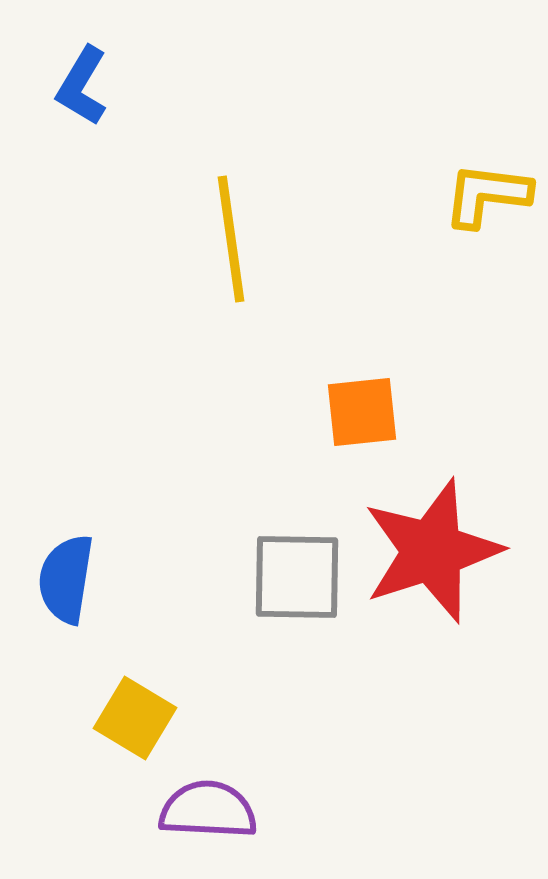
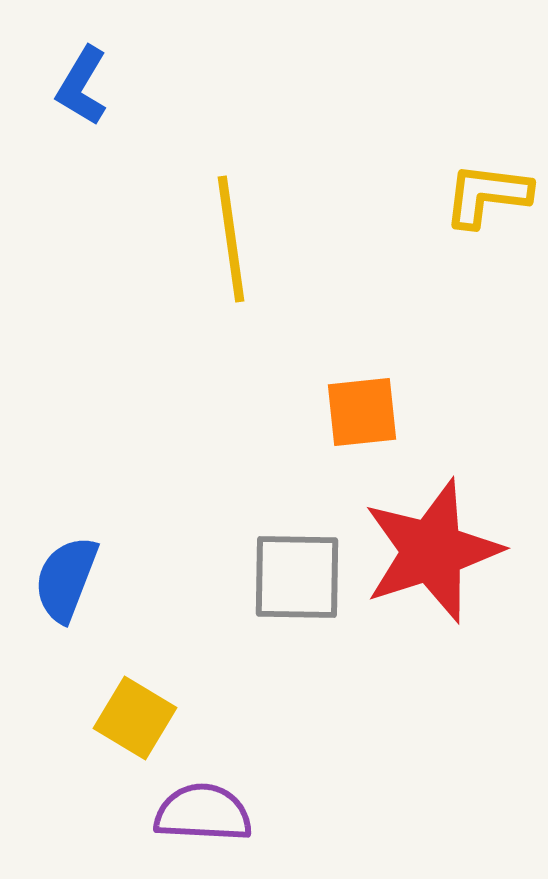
blue semicircle: rotated 12 degrees clockwise
purple semicircle: moved 5 px left, 3 px down
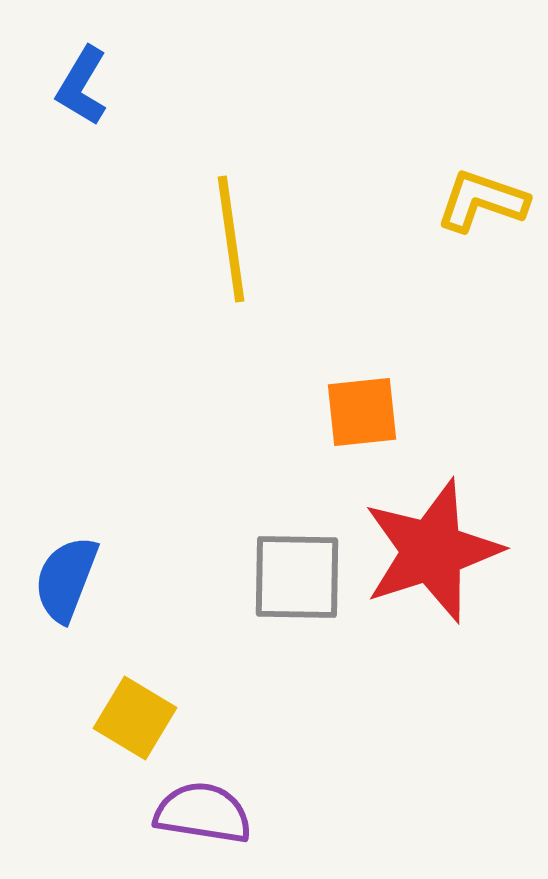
yellow L-shape: moved 5 px left, 6 px down; rotated 12 degrees clockwise
purple semicircle: rotated 6 degrees clockwise
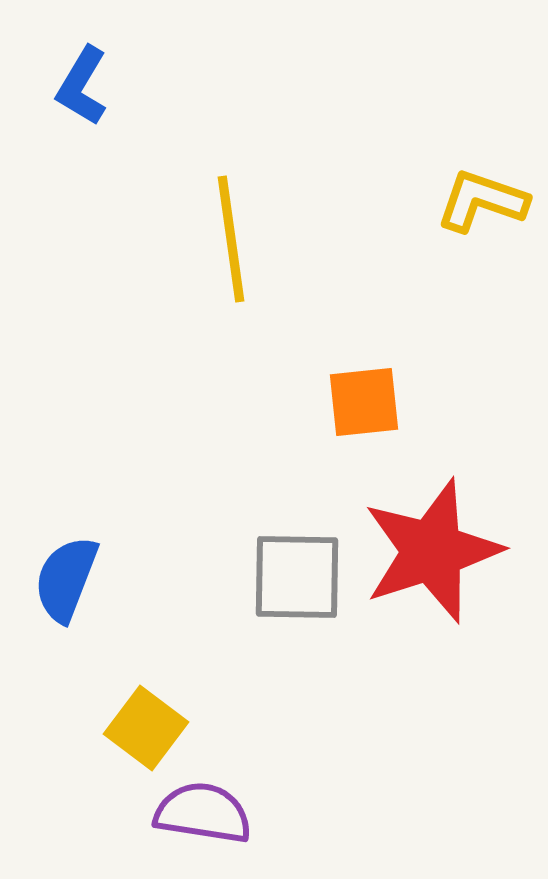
orange square: moved 2 px right, 10 px up
yellow square: moved 11 px right, 10 px down; rotated 6 degrees clockwise
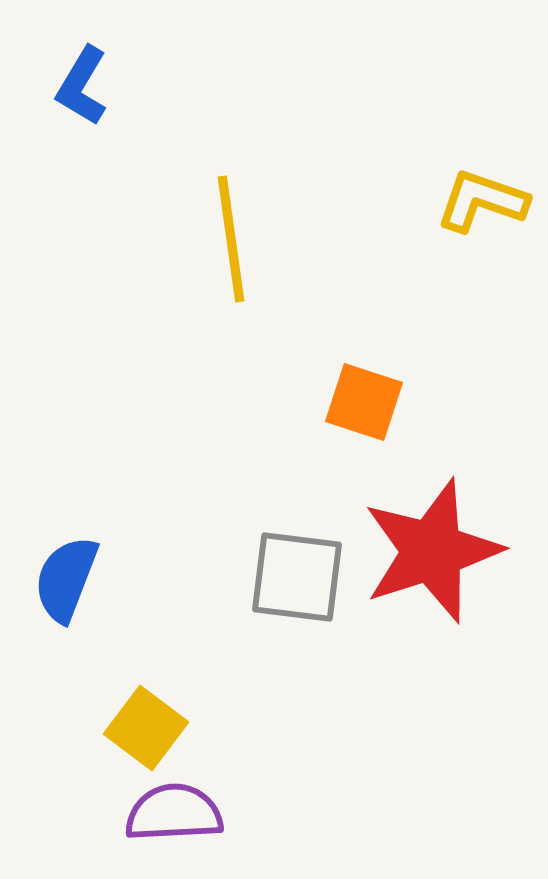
orange square: rotated 24 degrees clockwise
gray square: rotated 6 degrees clockwise
purple semicircle: moved 29 px left; rotated 12 degrees counterclockwise
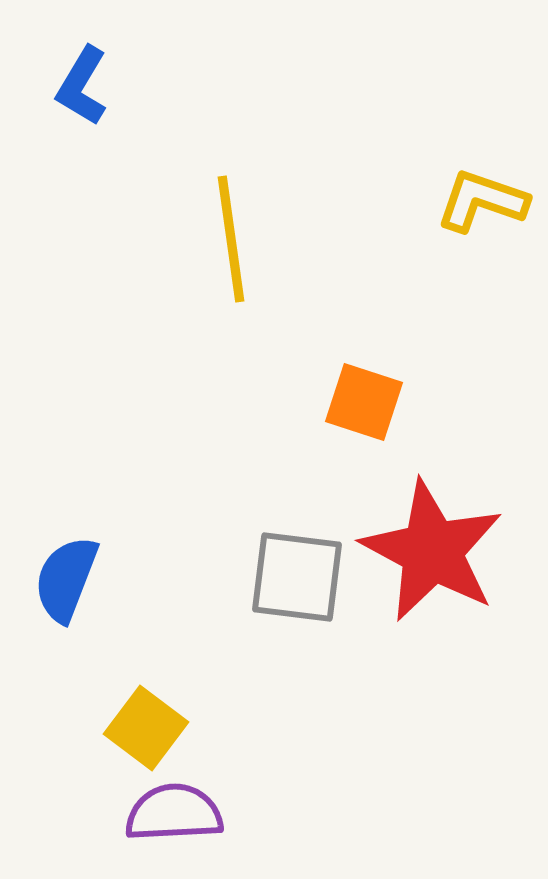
red star: rotated 26 degrees counterclockwise
